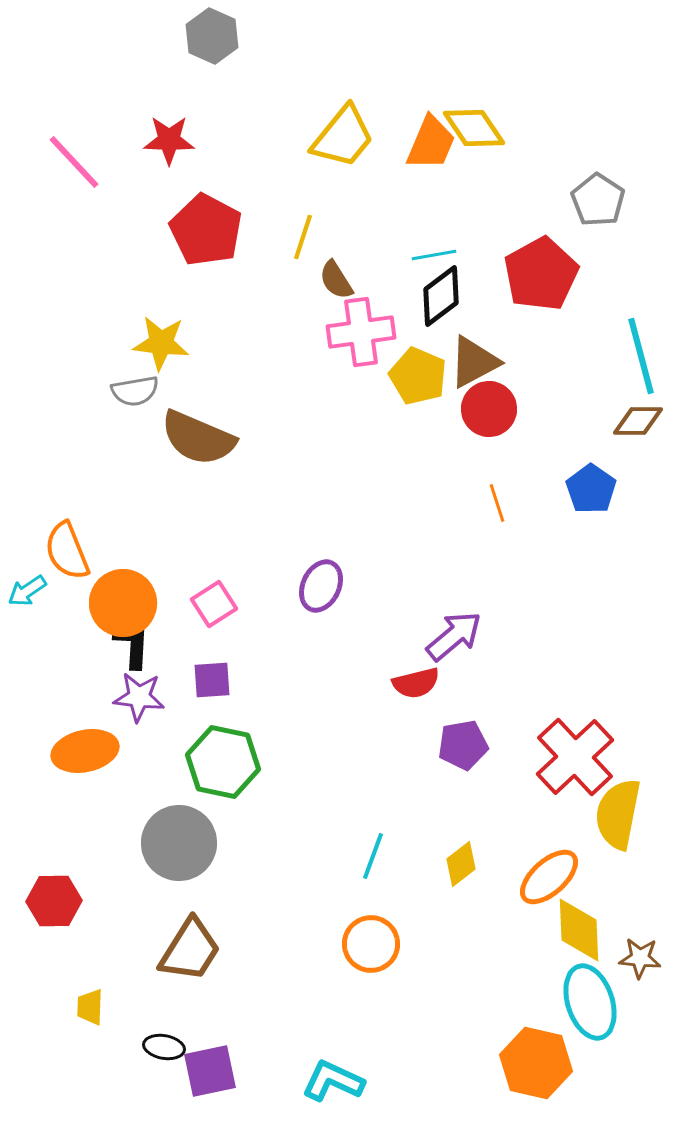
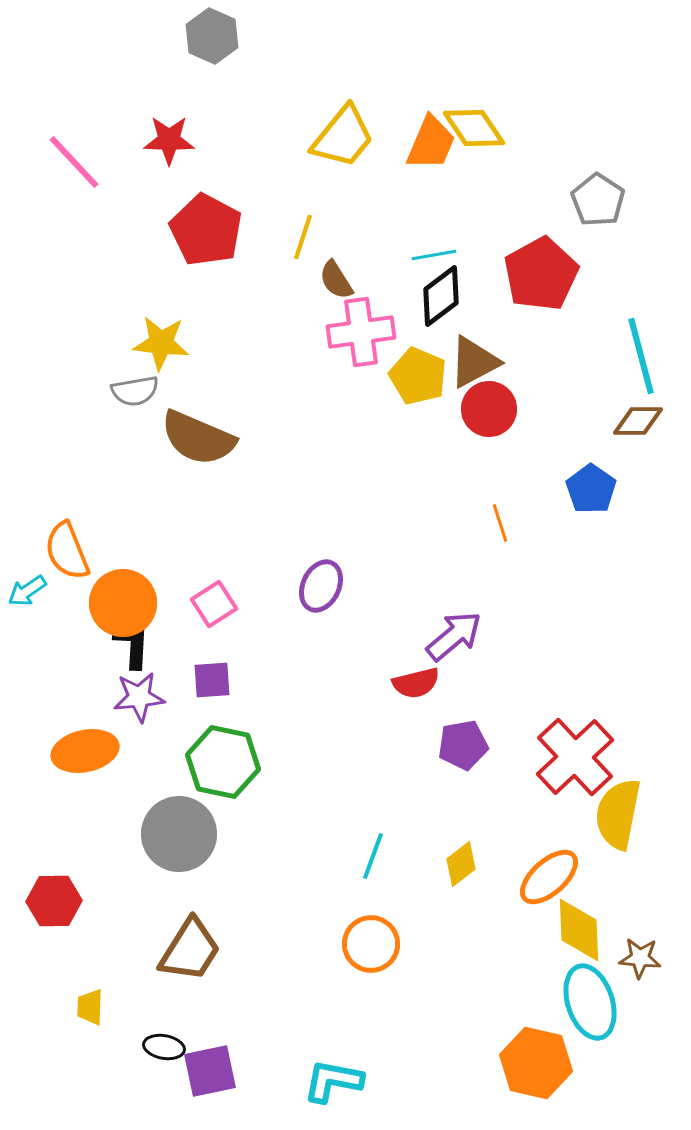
orange line at (497, 503): moved 3 px right, 20 px down
purple star at (139, 697): rotated 12 degrees counterclockwise
gray circle at (179, 843): moved 9 px up
cyan L-shape at (333, 1081): rotated 14 degrees counterclockwise
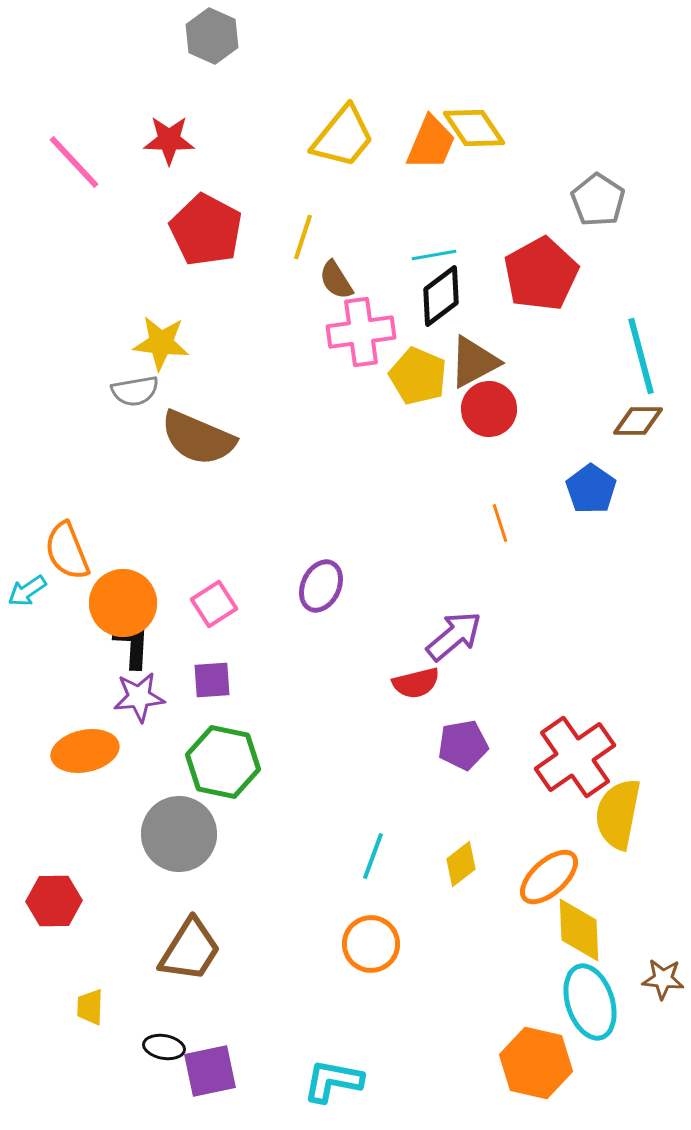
red cross at (575, 757): rotated 8 degrees clockwise
brown star at (640, 958): moved 23 px right, 21 px down
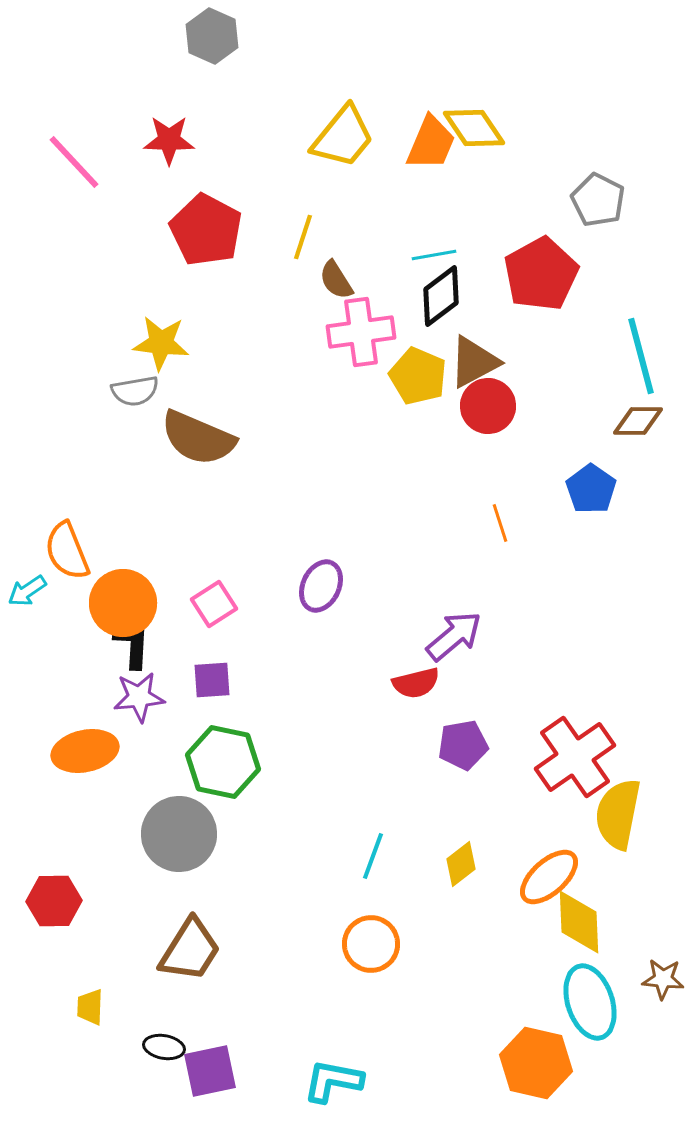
gray pentagon at (598, 200): rotated 6 degrees counterclockwise
red circle at (489, 409): moved 1 px left, 3 px up
yellow diamond at (579, 930): moved 8 px up
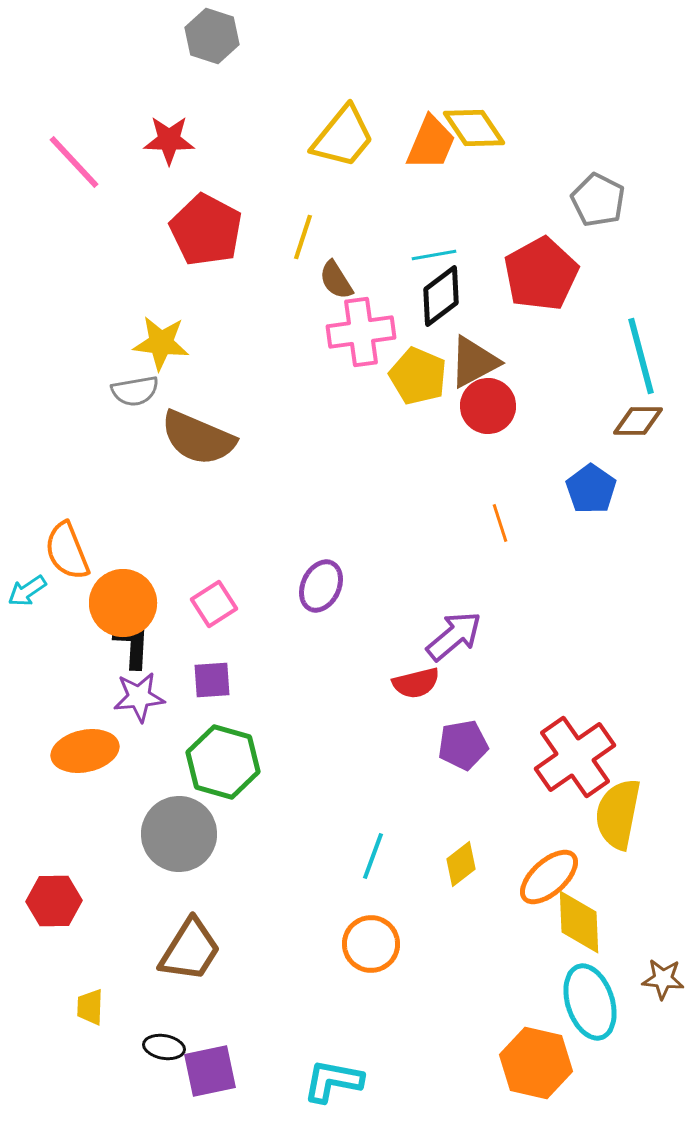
gray hexagon at (212, 36): rotated 6 degrees counterclockwise
green hexagon at (223, 762): rotated 4 degrees clockwise
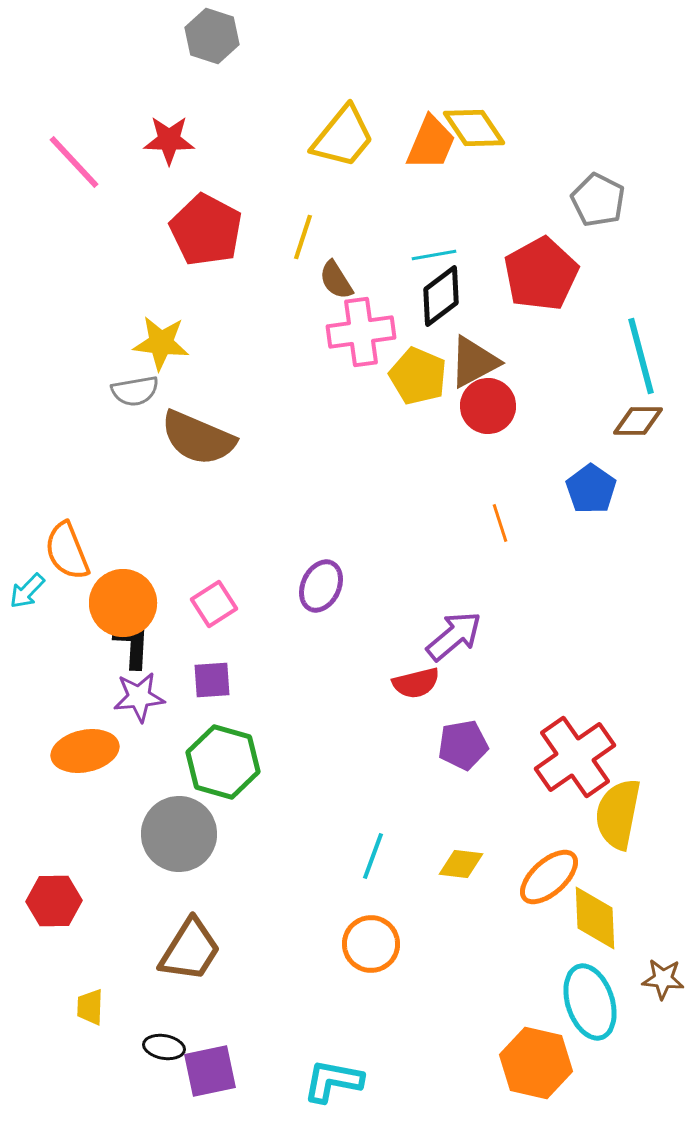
cyan arrow at (27, 591): rotated 12 degrees counterclockwise
yellow diamond at (461, 864): rotated 45 degrees clockwise
yellow diamond at (579, 922): moved 16 px right, 4 px up
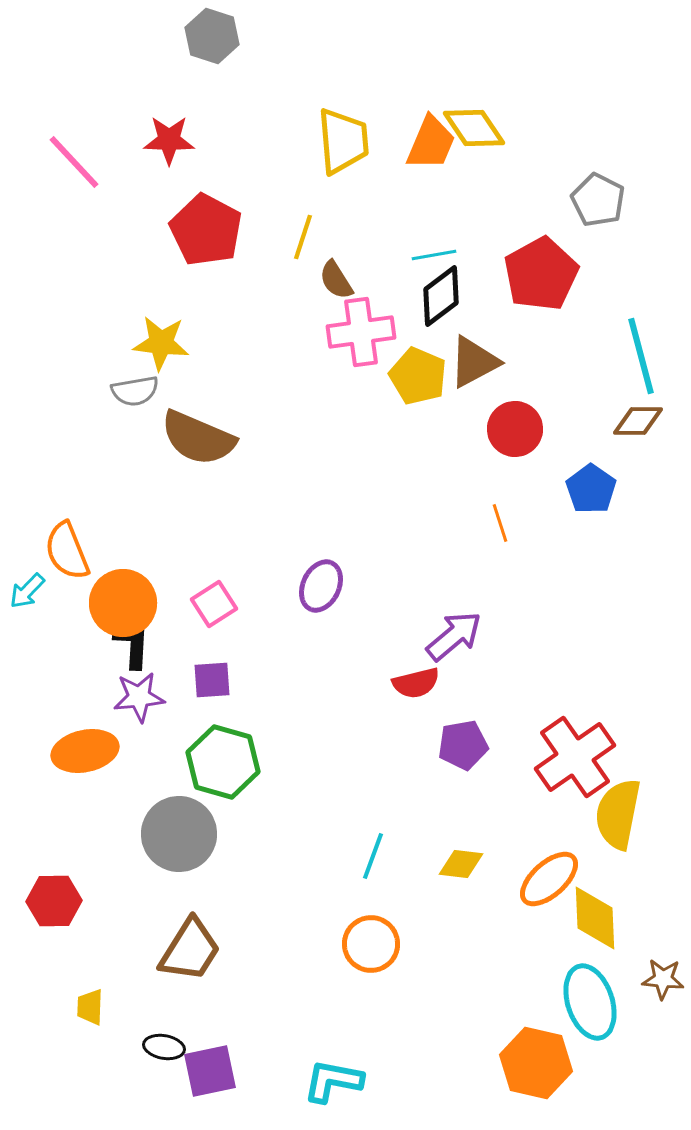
yellow trapezoid at (343, 137): moved 4 px down; rotated 44 degrees counterclockwise
red circle at (488, 406): moved 27 px right, 23 px down
orange ellipse at (549, 877): moved 2 px down
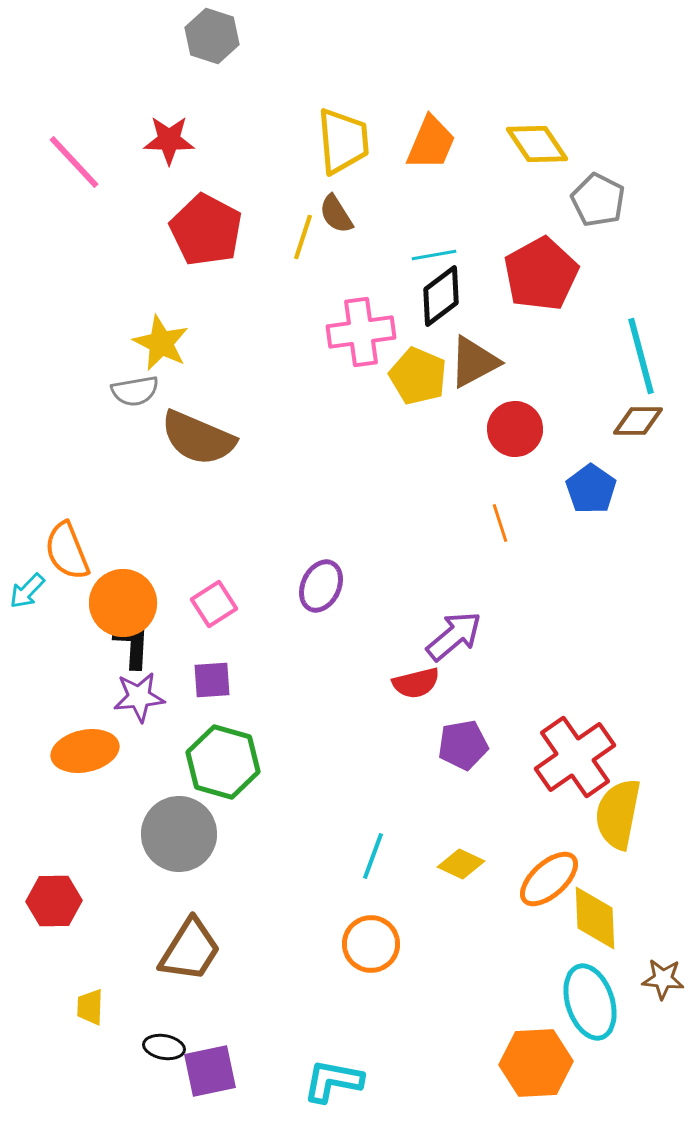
yellow diamond at (474, 128): moved 63 px right, 16 px down
brown semicircle at (336, 280): moved 66 px up
yellow star at (161, 343): rotated 20 degrees clockwise
yellow diamond at (461, 864): rotated 18 degrees clockwise
orange hexagon at (536, 1063): rotated 16 degrees counterclockwise
